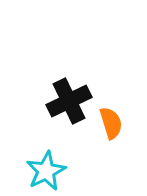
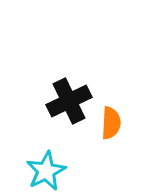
orange semicircle: rotated 20 degrees clockwise
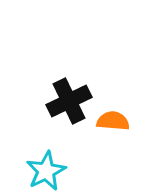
orange semicircle: moved 2 px right, 2 px up; rotated 88 degrees counterclockwise
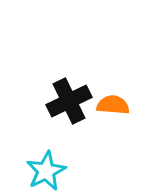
orange semicircle: moved 16 px up
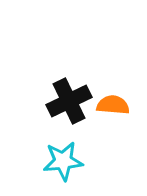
cyan star: moved 17 px right, 10 px up; rotated 21 degrees clockwise
